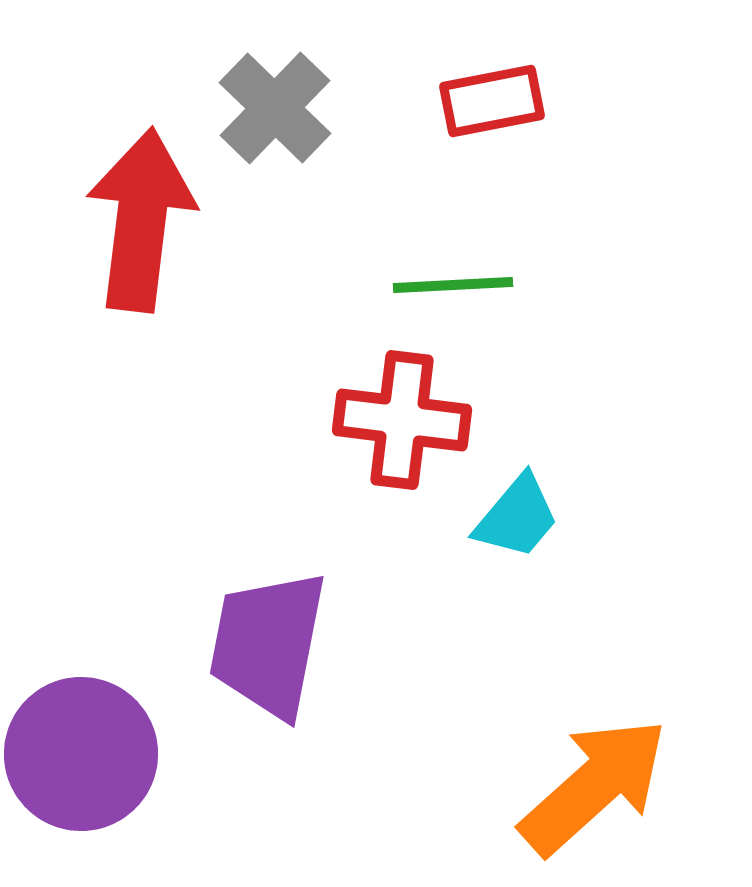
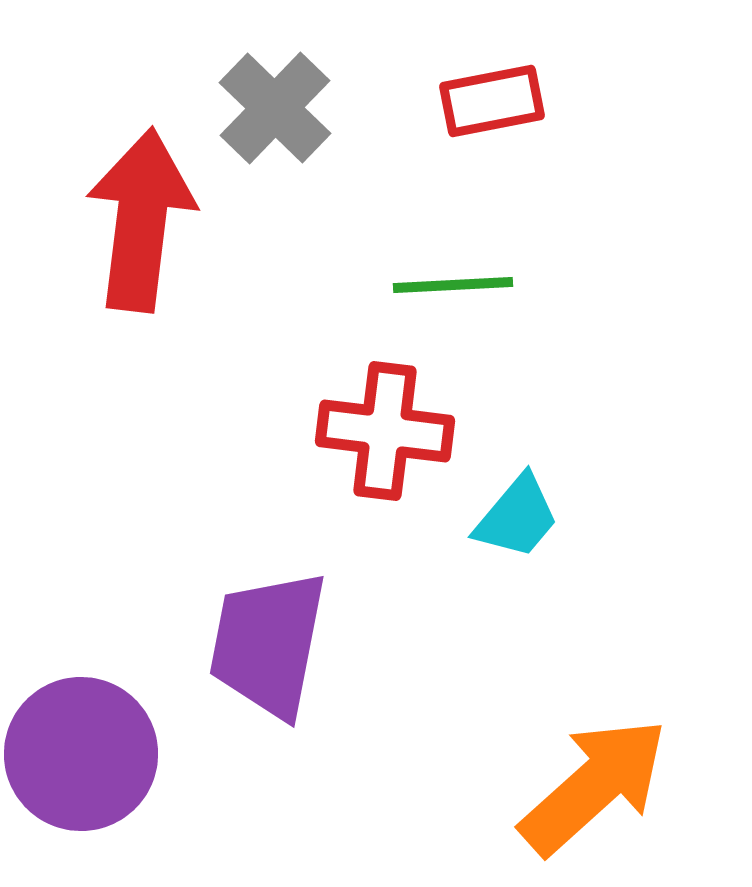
red cross: moved 17 px left, 11 px down
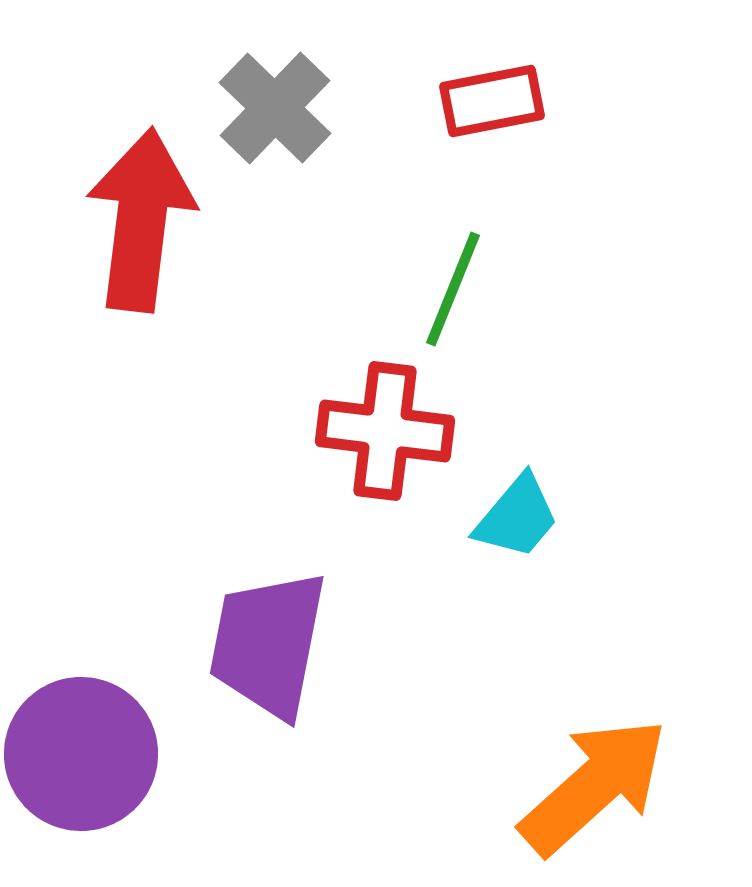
green line: moved 4 px down; rotated 65 degrees counterclockwise
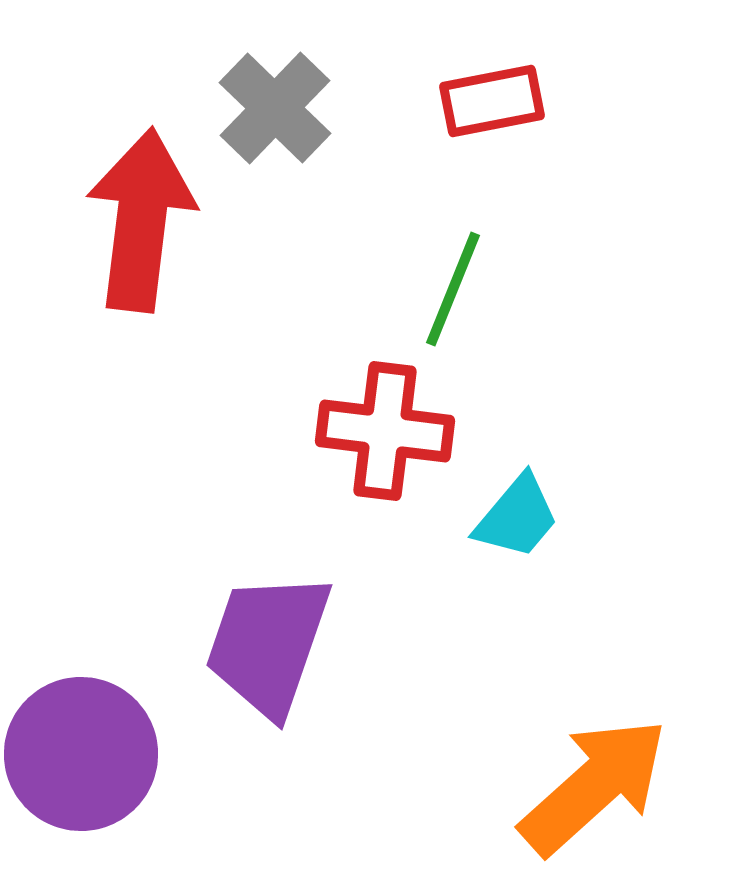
purple trapezoid: rotated 8 degrees clockwise
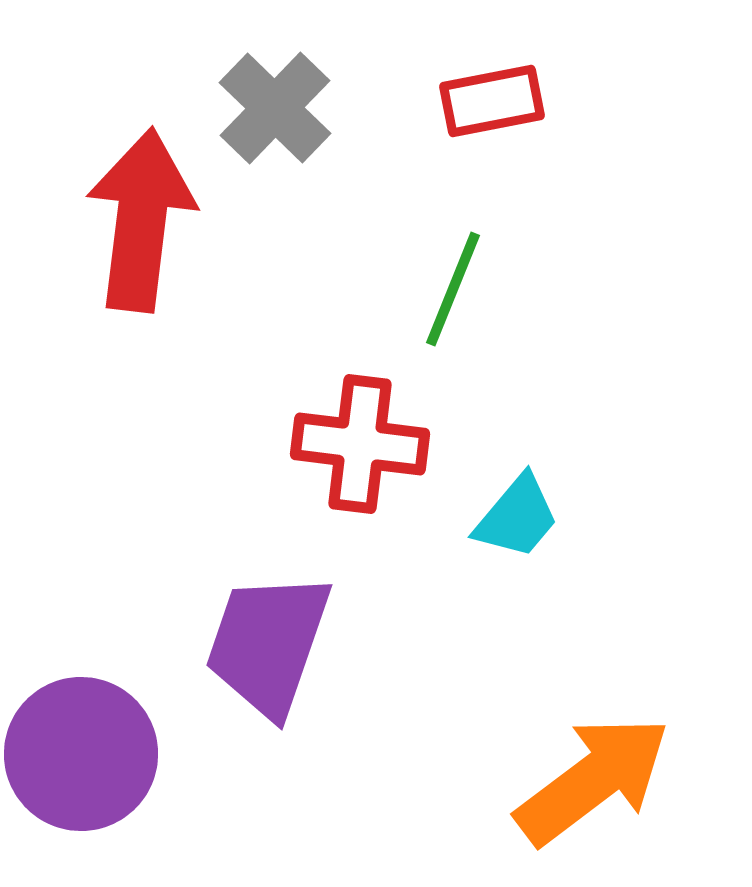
red cross: moved 25 px left, 13 px down
orange arrow: moved 1 px left, 6 px up; rotated 5 degrees clockwise
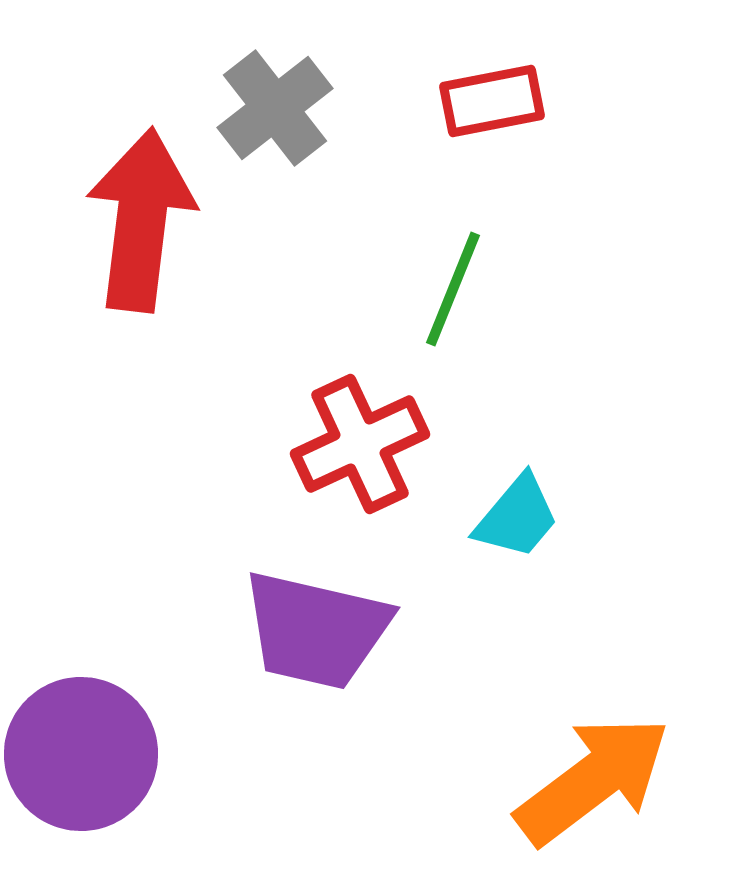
gray cross: rotated 8 degrees clockwise
red cross: rotated 32 degrees counterclockwise
purple trapezoid: moved 48 px right, 14 px up; rotated 96 degrees counterclockwise
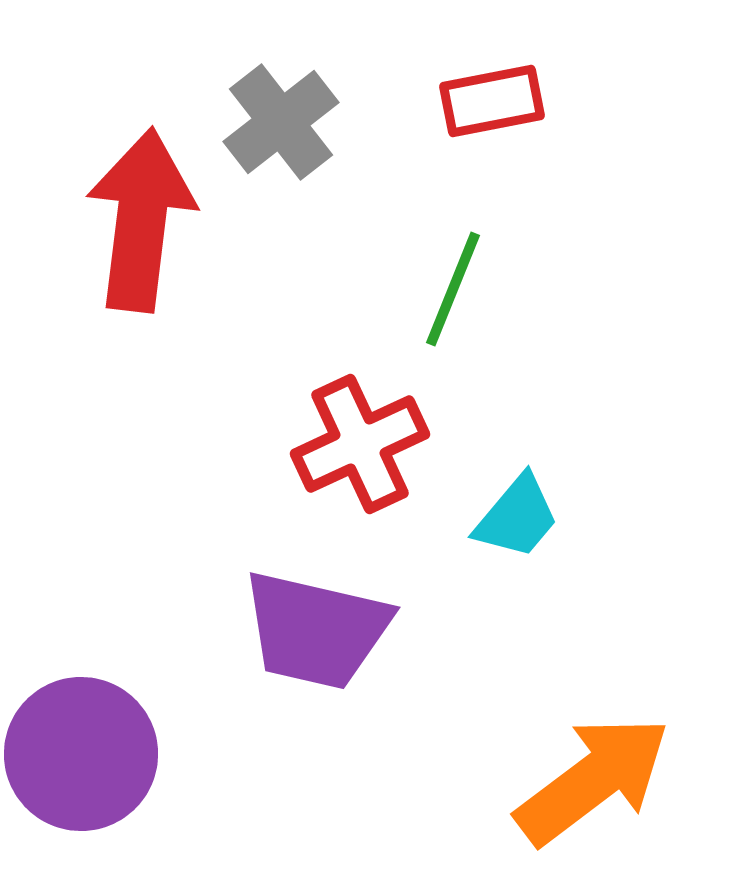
gray cross: moved 6 px right, 14 px down
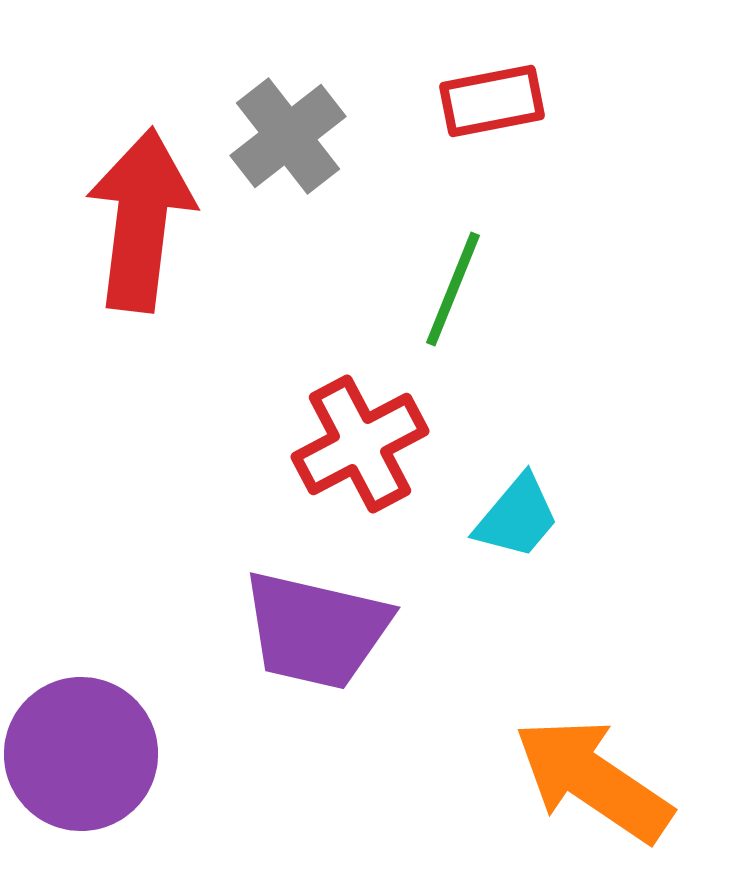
gray cross: moved 7 px right, 14 px down
red cross: rotated 3 degrees counterclockwise
orange arrow: rotated 109 degrees counterclockwise
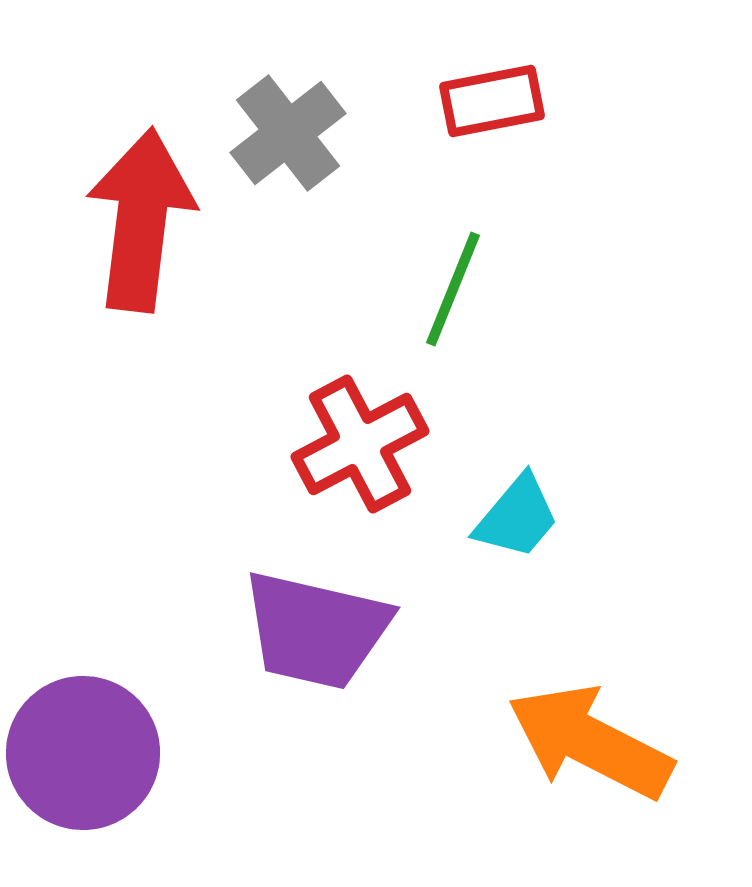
gray cross: moved 3 px up
purple circle: moved 2 px right, 1 px up
orange arrow: moved 3 px left, 38 px up; rotated 7 degrees counterclockwise
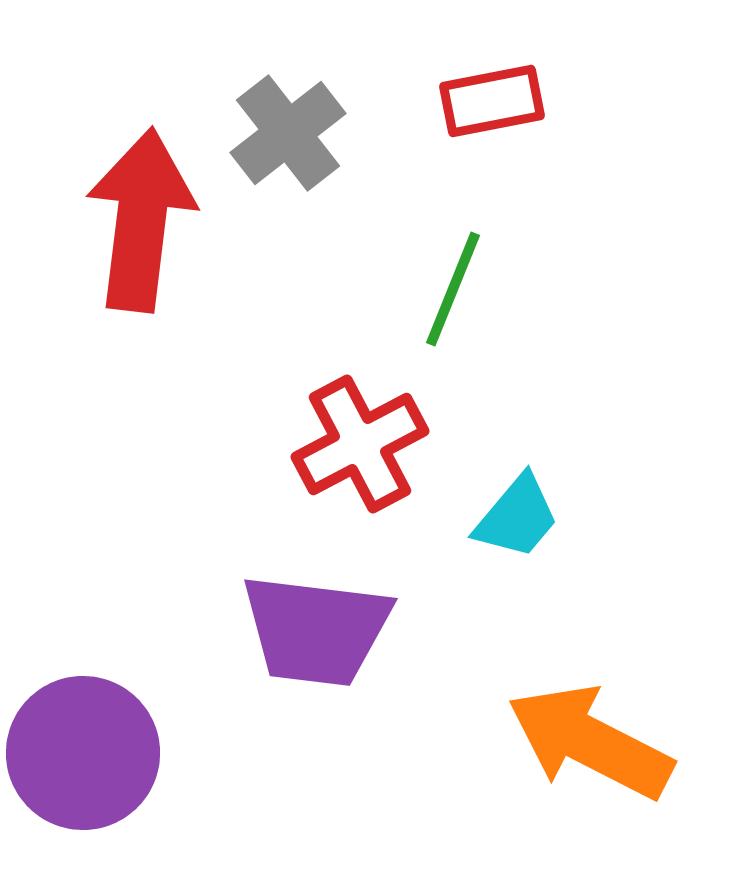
purple trapezoid: rotated 6 degrees counterclockwise
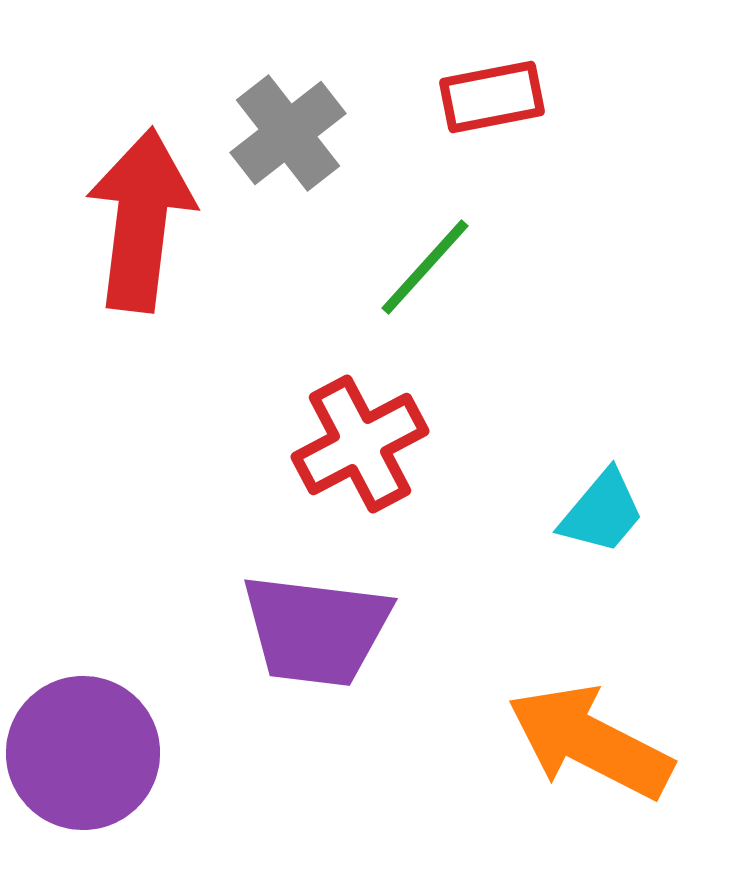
red rectangle: moved 4 px up
green line: moved 28 px left, 22 px up; rotated 20 degrees clockwise
cyan trapezoid: moved 85 px right, 5 px up
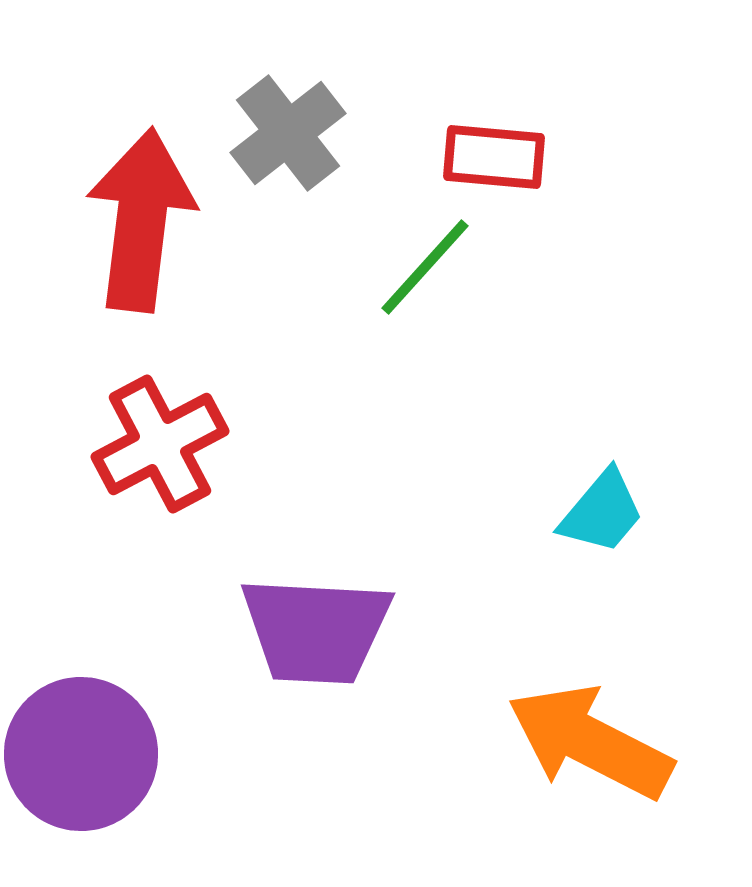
red rectangle: moved 2 px right, 60 px down; rotated 16 degrees clockwise
red cross: moved 200 px left
purple trapezoid: rotated 4 degrees counterclockwise
purple circle: moved 2 px left, 1 px down
